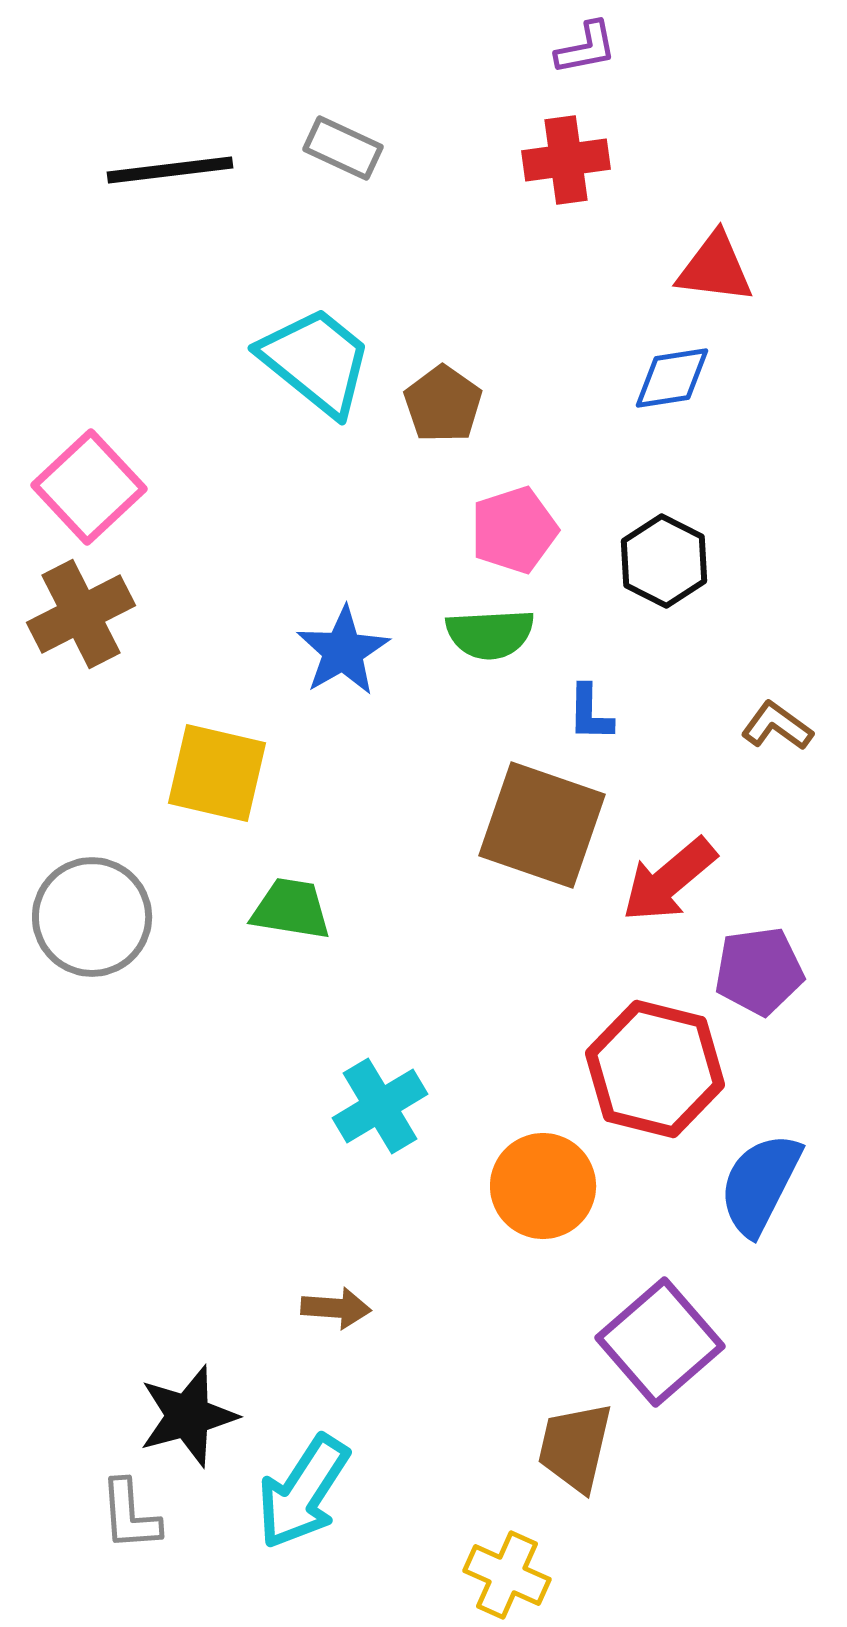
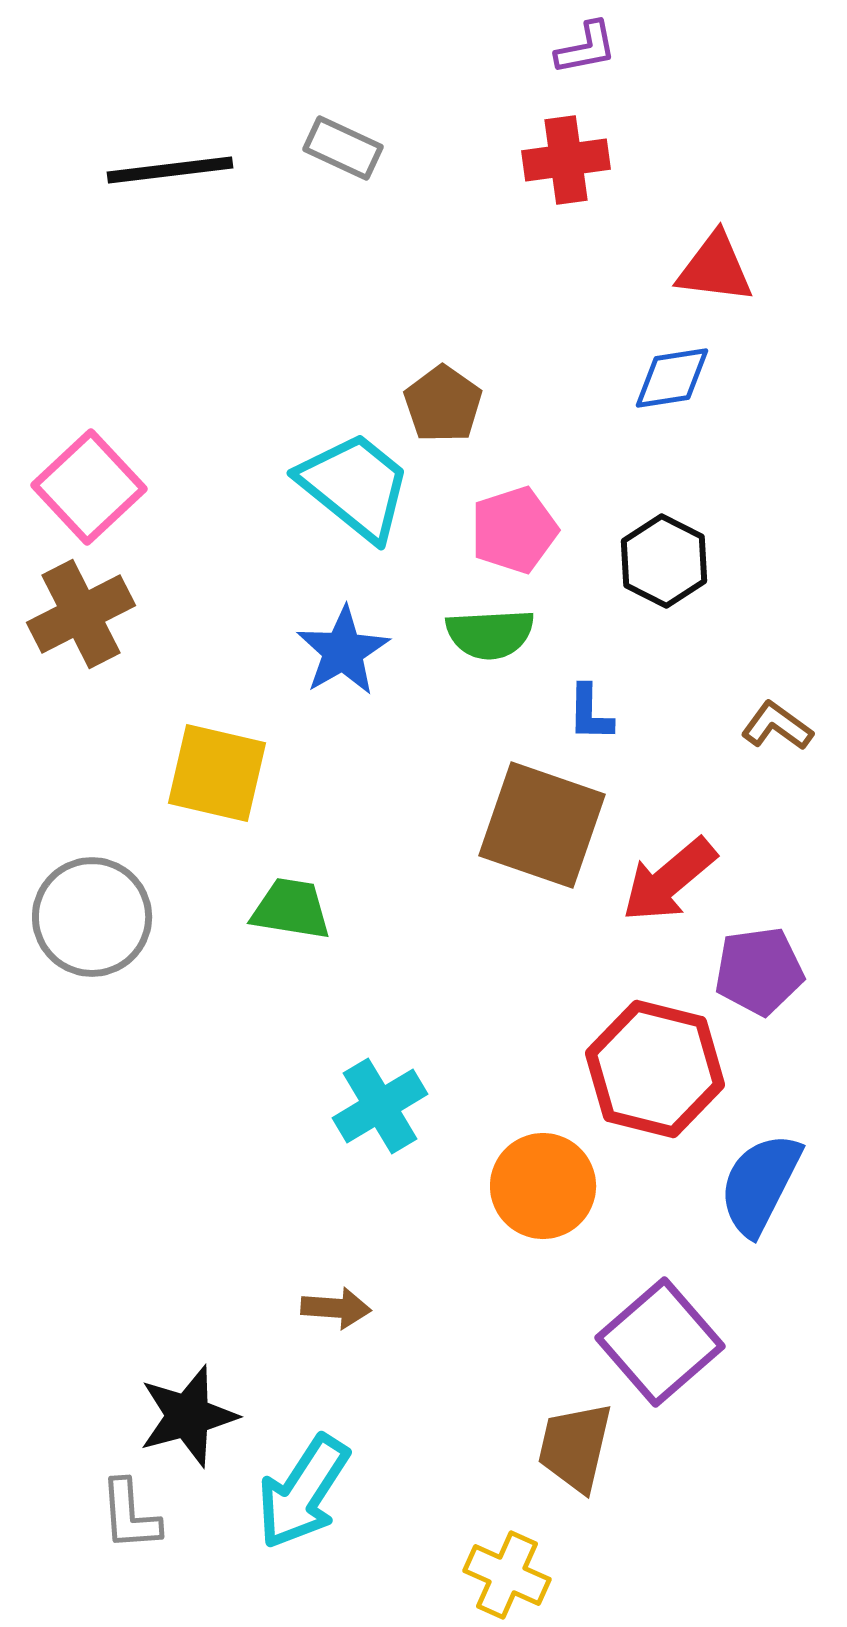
cyan trapezoid: moved 39 px right, 125 px down
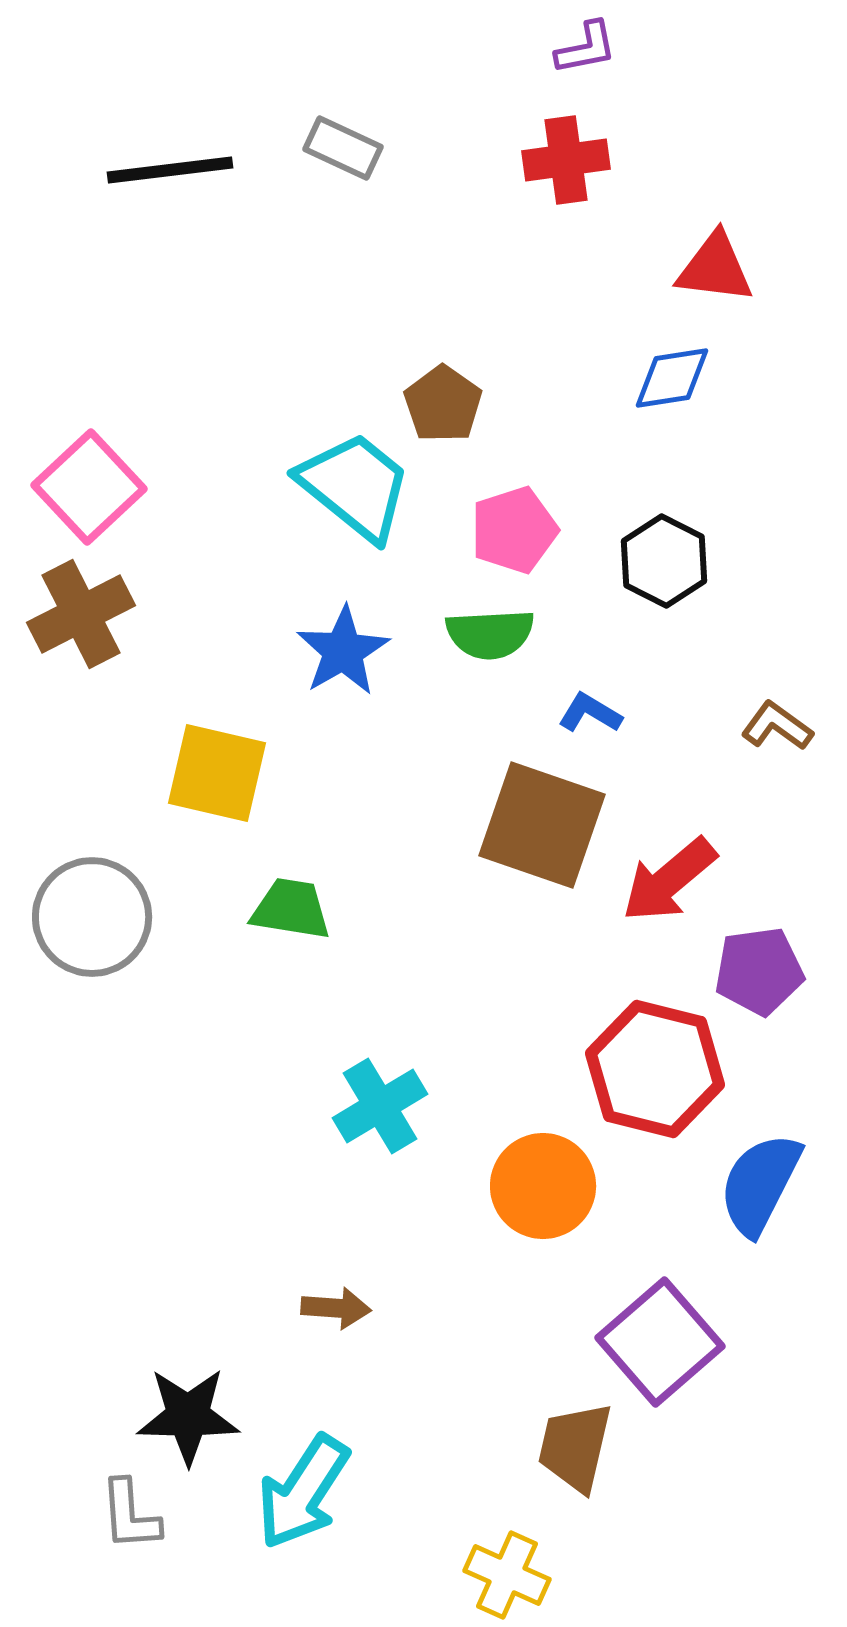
blue L-shape: rotated 120 degrees clockwise
black star: rotated 16 degrees clockwise
